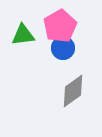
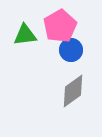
green triangle: moved 2 px right
blue circle: moved 8 px right, 2 px down
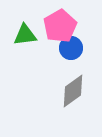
blue circle: moved 2 px up
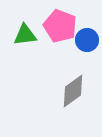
pink pentagon: rotated 20 degrees counterclockwise
blue circle: moved 16 px right, 8 px up
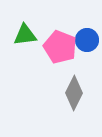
pink pentagon: moved 21 px down
gray diamond: moved 1 px right, 2 px down; rotated 28 degrees counterclockwise
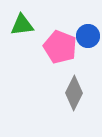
green triangle: moved 3 px left, 10 px up
blue circle: moved 1 px right, 4 px up
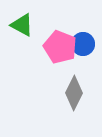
green triangle: rotated 35 degrees clockwise
blue circle: moved 5 px left, 8 px down
